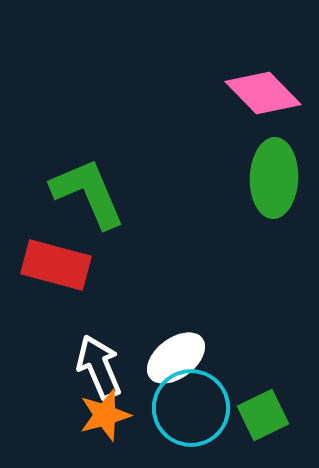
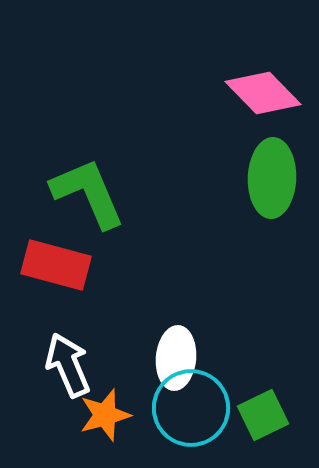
green ellipse: moved 2 px left
white ellipse: rotated 48 degrees counterclockwise
white arrow: moved 31 px left, 2 px up
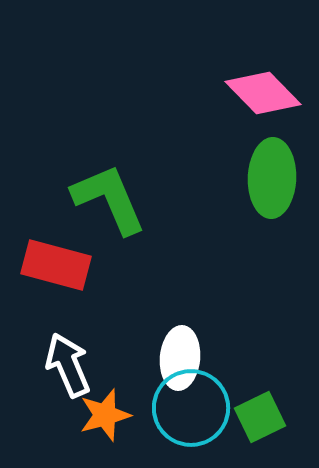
green L-shape: moved 21 px right, 6 px down
white ellipse: moved 4 px right
green square: moved 3 px left, 2 px down
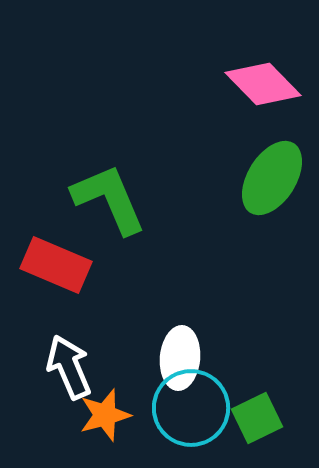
pink diamond: moved 9 px up
green ellipse: rotated 30 degrees clockwise
red rectangle: rotated 8 degrees clockwise
white arrow: moved 1 px right, 2 px down
green square: moved 3 px left, 1 px down
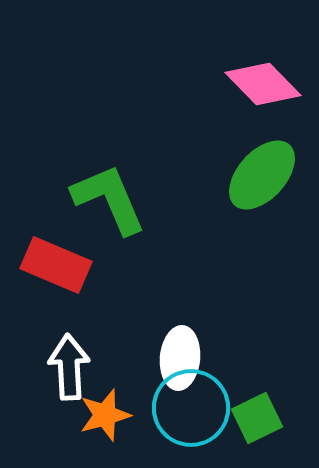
green ellipse: moved 10 px left, 3 px up; rotated 10 degrees clockwise
white arrow: rotated 20 degrees clockwise
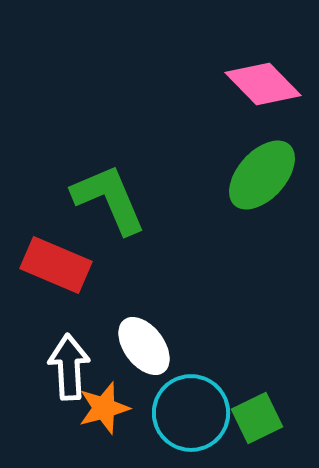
white ellipse: moved 36 px left, 12 px up; rotated 42 degrees counterclockwise
cyan circle: moved 5 px down
orange star: moved 1 px left, 7 px up
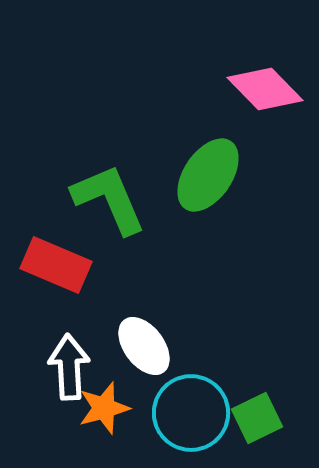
pink diamond: moved 2 px right, 5 px down
green ellipse: moved 54 px left; rotated 8 degrees counterclockwise
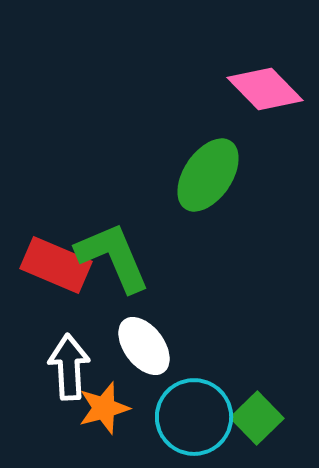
green L-shape: moved 4 px right, 58 px down
cyan circle: moved 3 px right, 4 px down
green square: rotated 18 degrees counterclockwise
